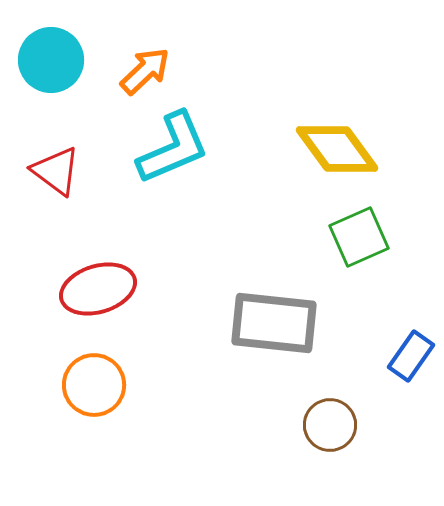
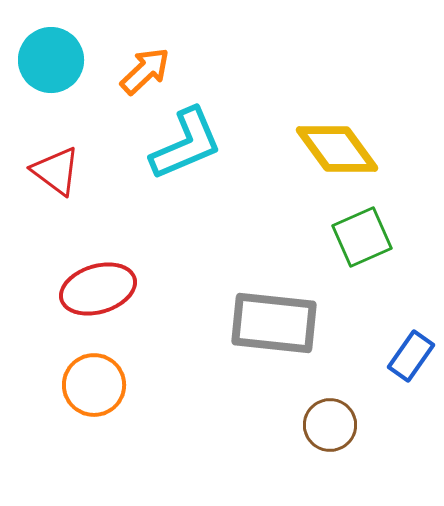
cyan L-shape: moved 13 px right, 4 px up
green square: moved 3 px right
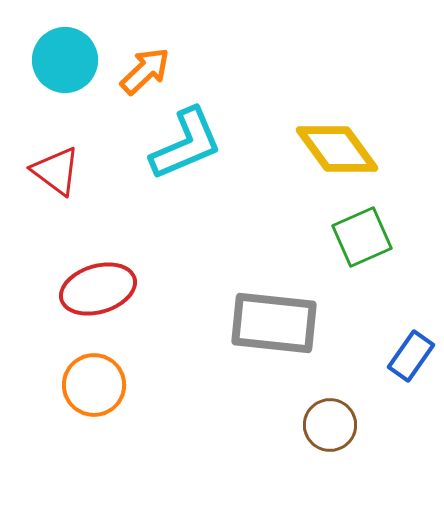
cyan circle: moved 14 px right
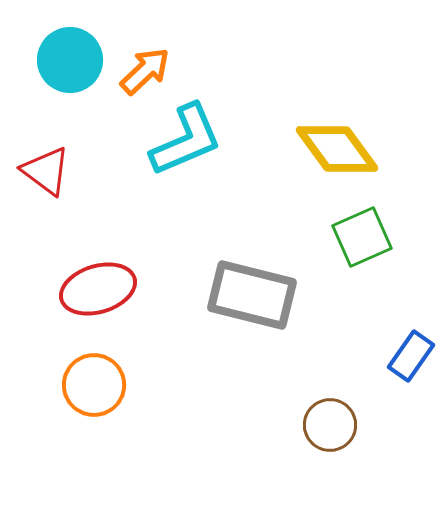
cyan circle: moved 5 px right
cyan L-shape: moved 4 px up
red triangle: moved 10 px left
gray rectangle: moved 22 px left, 28 px up; rotated 8 degrees clockwise
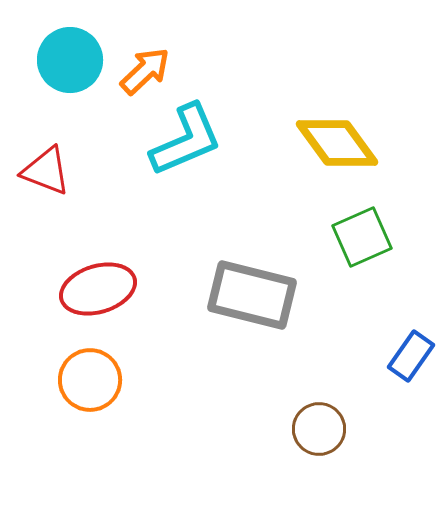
yellow diamond: moved 6 px up
red triangle: rotated 16 degrees counterclockwise
orange circle: moved 4 px left, 5 px up
brown circle: moved 11 px left, 4 px down
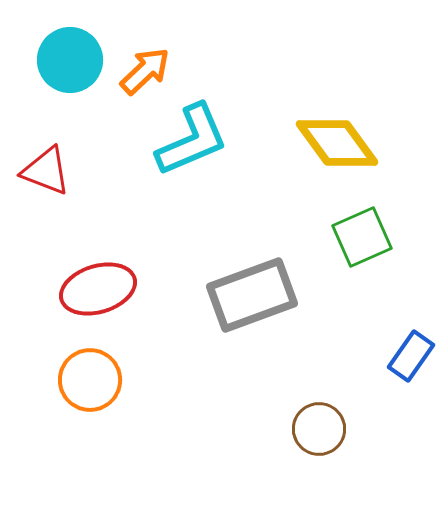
cyan L-shape: moved 6 px right
gray rectangle: rotated 34 degrees counterclockwise
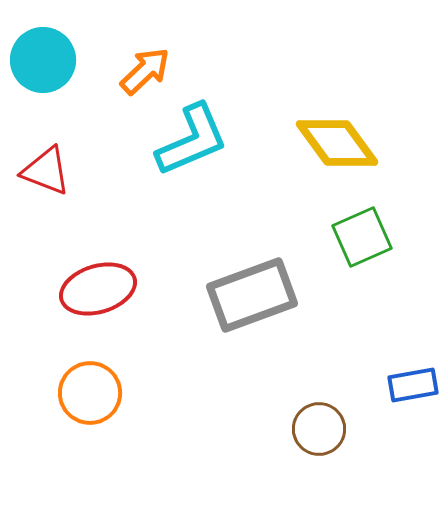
cyan circle: moved 27 px left
blue rectangle: moved 2 px right, 29 px down; rotated 45 degrees clockwise
orange circle: moved 13 px down
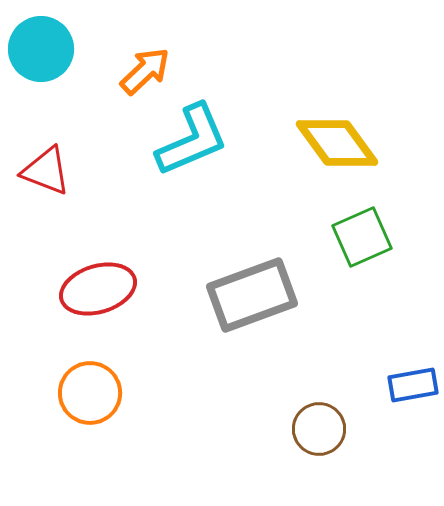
cyan circle: moved 2 px left, 11 px up
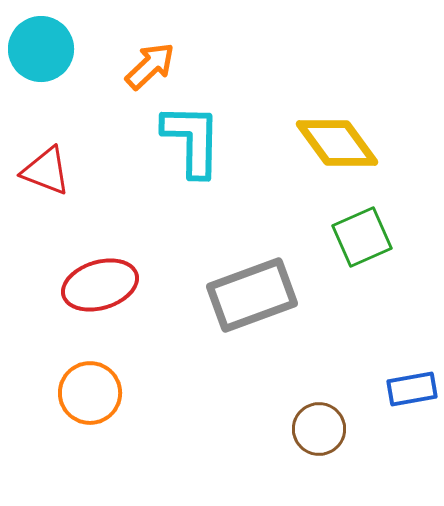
orange arrow: moved 5 px right, 5 px up
cyan L-shape: rotated 66 degrees counterclockwise
red ellipse: moved 2 px right, 4 px up
blue rectangle: moved 1 px left, 4 px down
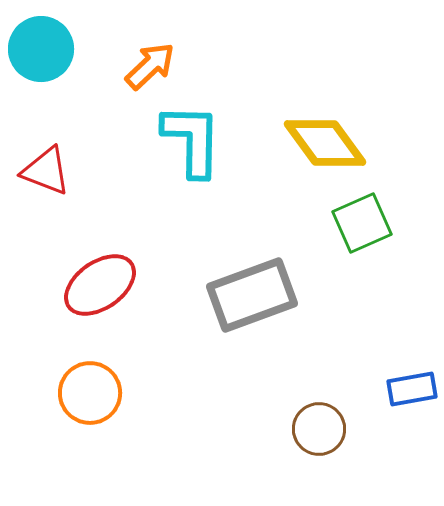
yellow diamond: moved 12 px left
green square: moved 14 px up
red ellipse: rotated 18 degrees counterclockwise
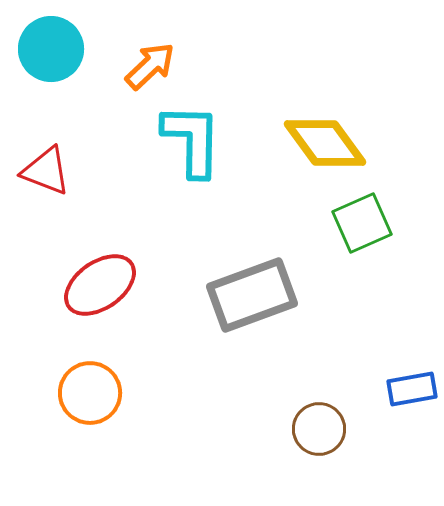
cyan circle: moved 10 px right
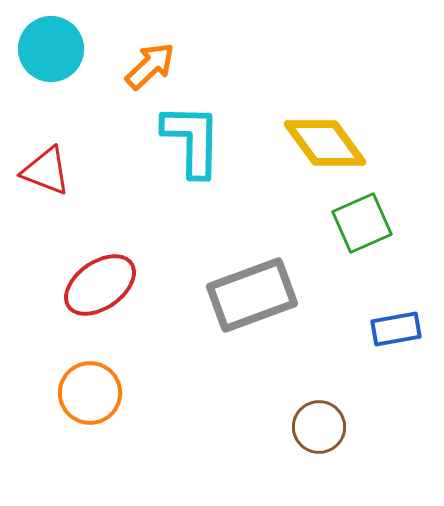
blue rectangle: moved 16 px left, 60 px up
brown circle: moved 2 px up
